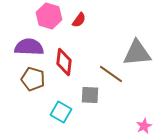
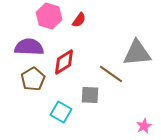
red diamond: rotated 52 degrees clockwise
brown pentagon: rotated 25 degrees clockwise
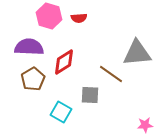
red semicircle: moved 2 px up; rotated 49 degrees clockwise
pink star: moved 1 px right, 1 px up; rotated 21 degrees clockwise
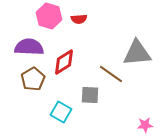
red semicircle: moved 1 px down
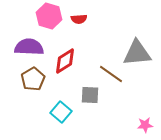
red diamond: moved 1 px right, 1 px up
cyan square: rotated 10 degrees clockwise
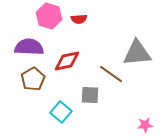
red diamond: moved 2 px right; rotated 20 degrees clockwise
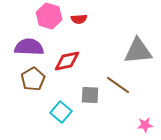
gray triangle: moved 1 px right, 2 px up
brown line: moved 7 px right, 11 px down
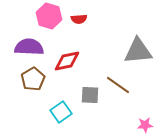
cyan square: rotated 15 degrees clockwise
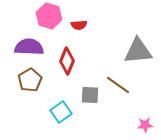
red semicircle: moved 6 px down
red diamond: rotated 56 degrees counterclockwise
brown pentagon: moved 3 px left, 1 px down
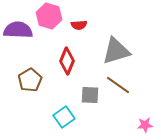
purple semicircle: moved 11 px left, 17 px up
gray triangle: moved 22 px left; rotated 12 degrees counterclockwise
cyan square: moved 3 px right, 5 px down
